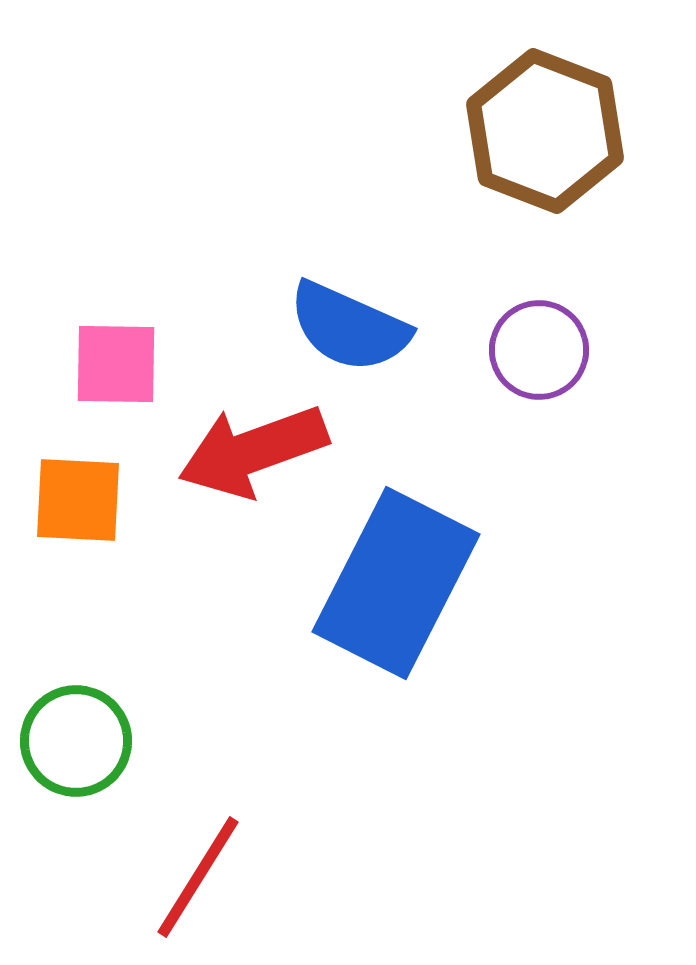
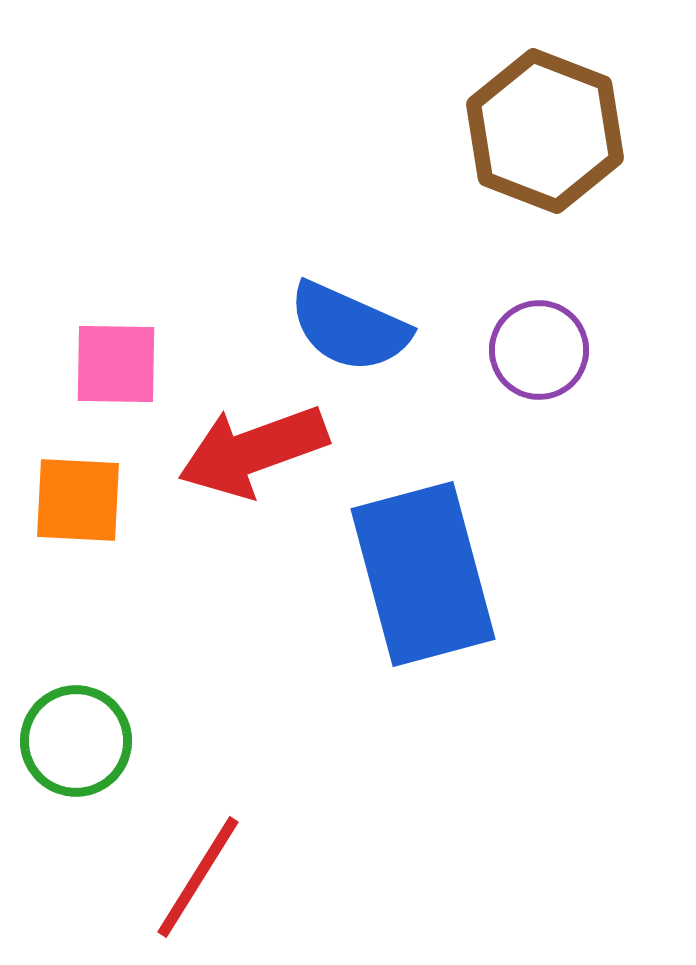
blue rectangle: moved 27 px right, 9 px up; rotated 42 degrees counterclockwise
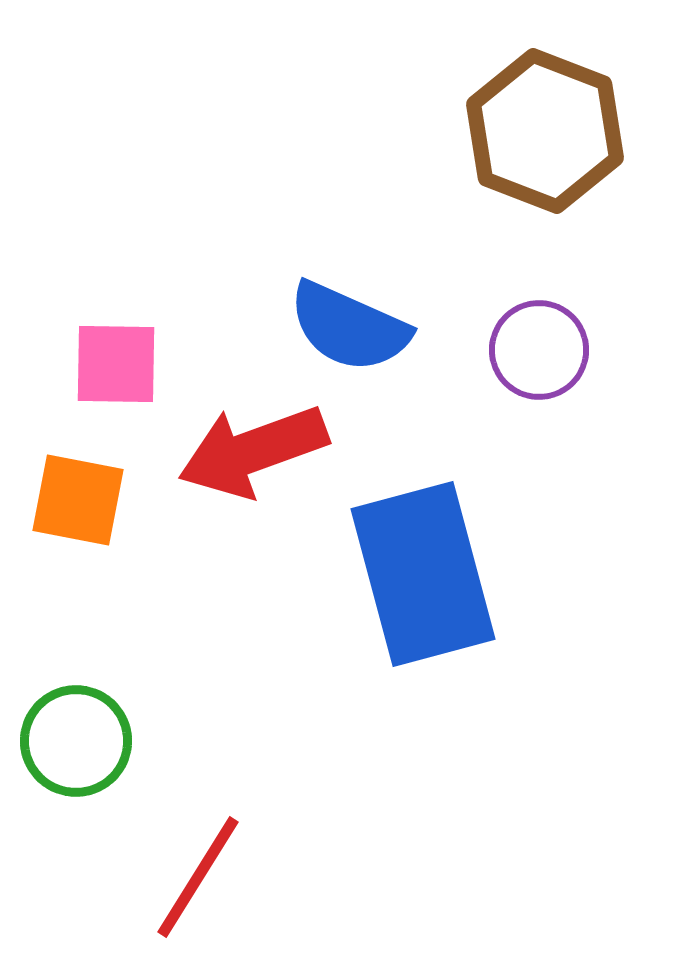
orange square: rotated 8 degrees clockwise
